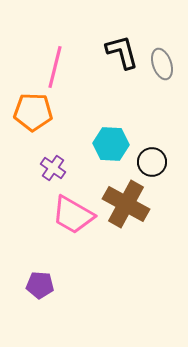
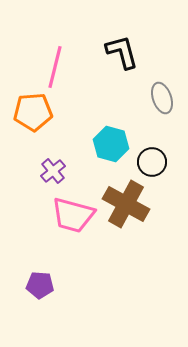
gray ellipse: moved 34 px down
orange pentagon: rotated 6 degrees counterclockwise
cyan hexagon: rotated 12 degrees clockwise
purple cross: moved 3 px down; rotated 15 degrees clockwise
pink trapezoid: rotated 15 degrees counterclockwise
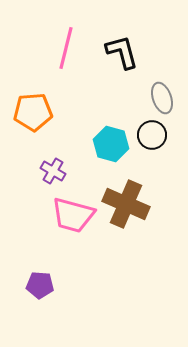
pink line: moved 11 px right, 19 px up
black circle: moved 27 px up
purple cross: rotated 20 degrees counterclockwise
brown cross: rotated 6 degrees counterclockwise
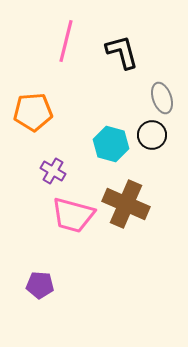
pink line: moved 7 px up
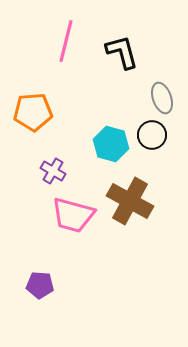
brown cross: moved 4 px right, 3 px up; rotated 6 degrees clockwise
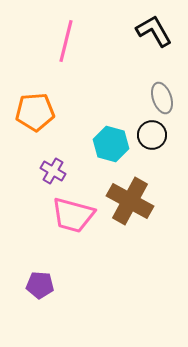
black L-shape: moved 32 px right, 21 px up; rotated 15 degrees counterclockwise
orange pentagon: moved 2 px right
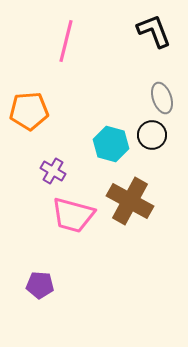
black L-shape: rotated 9 degrees clockwise
orange pentagon: moved 6 px left, 1 px up
